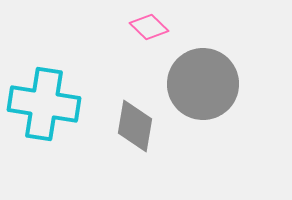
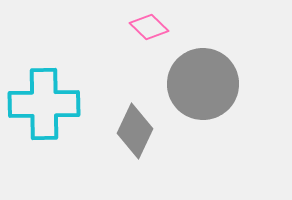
cyan cross: rotated 10 degrees counterclockwise
gray diamond: moved 5 px down; rotated 16 degrees clockwise
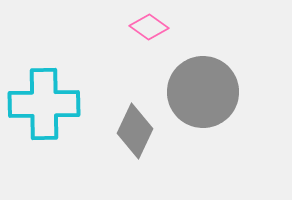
pink diamond: rotated 9 degrees counterclockwise
gray circle: moved 8 px down
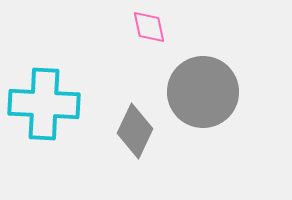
pink diamond: rotated 42 degrees clockwise
cyan cross: rotated 4 degrees clockwise
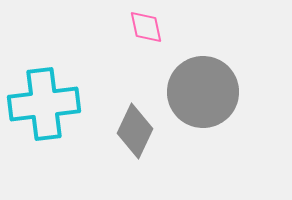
pink diamond: moved 3 px left
cyan cross: rotated 10 degrees counterclockwise
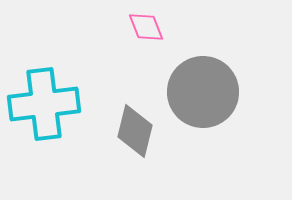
pink diamond: rotated 9 degrees counterclockwise
gray diamond: rotated 12 degrees counterclockwise
